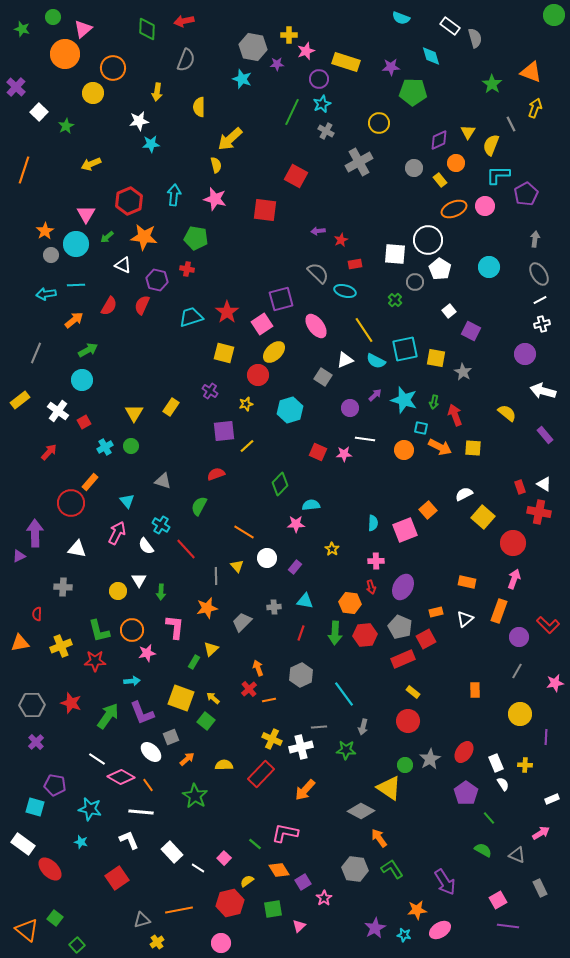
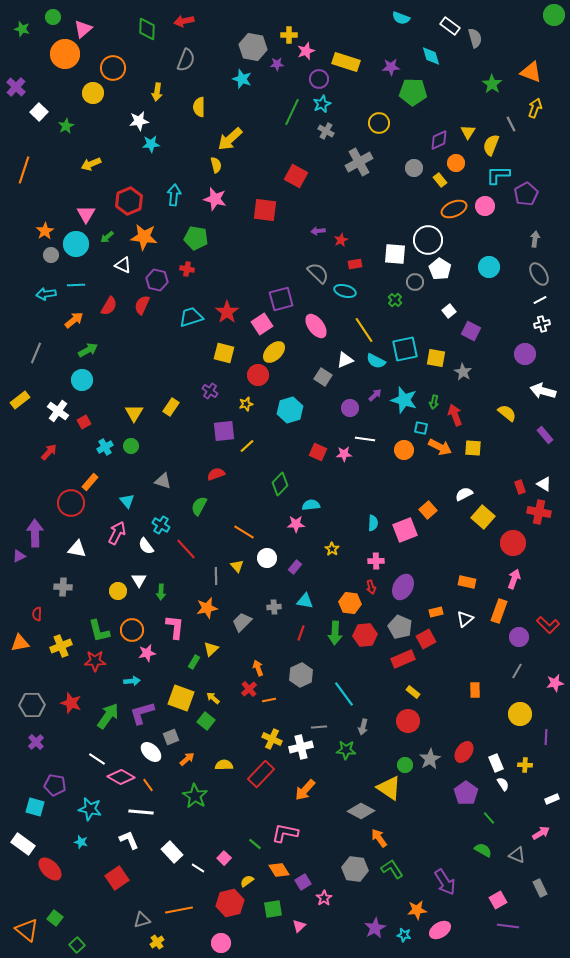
purple L-shape at (142, 713): rotated 96 degrees clockwise
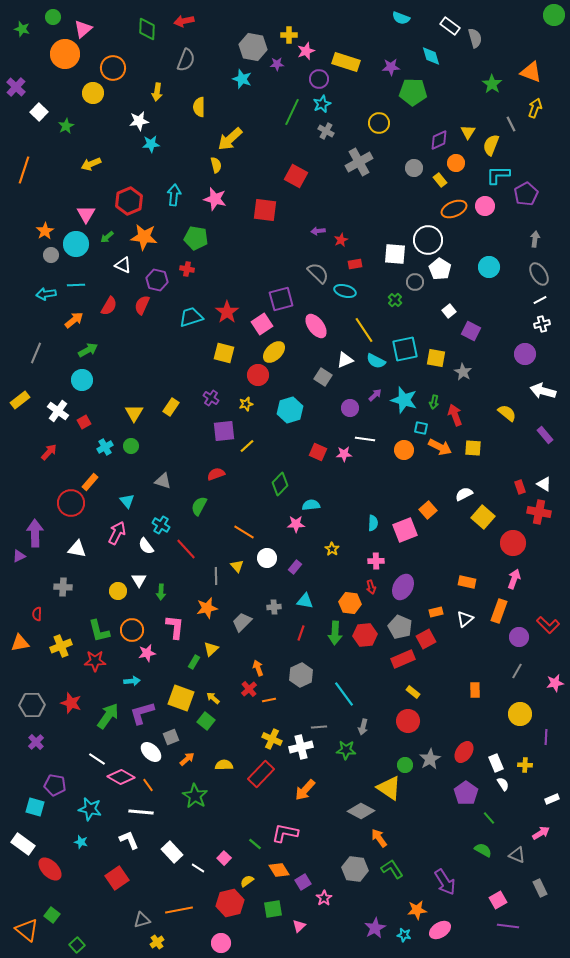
purple cross at (210, 391): moved 1 px right, 7 px down
green square at (55, 918): moved 3 px left, 3 px up
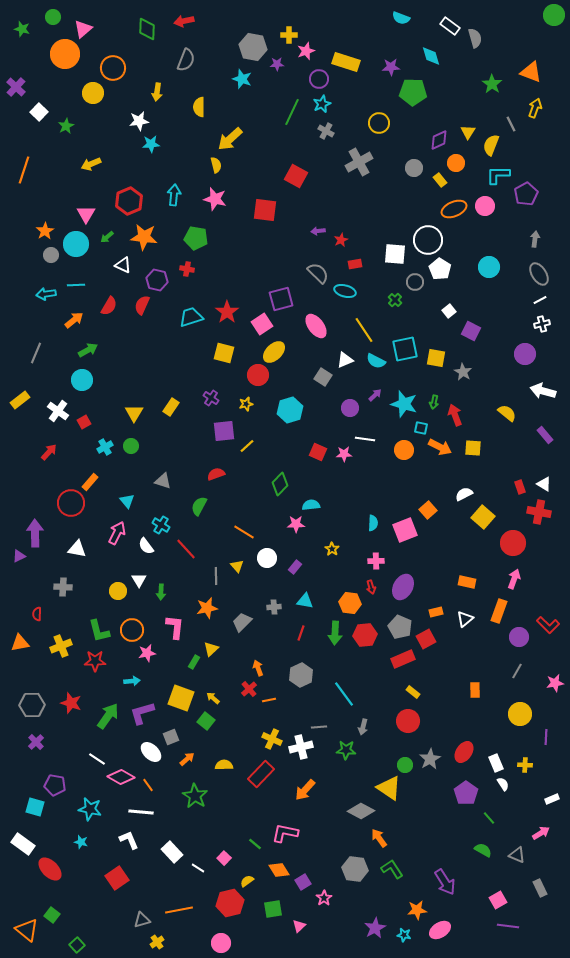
cyan star at (404, 400): moved 4 px down
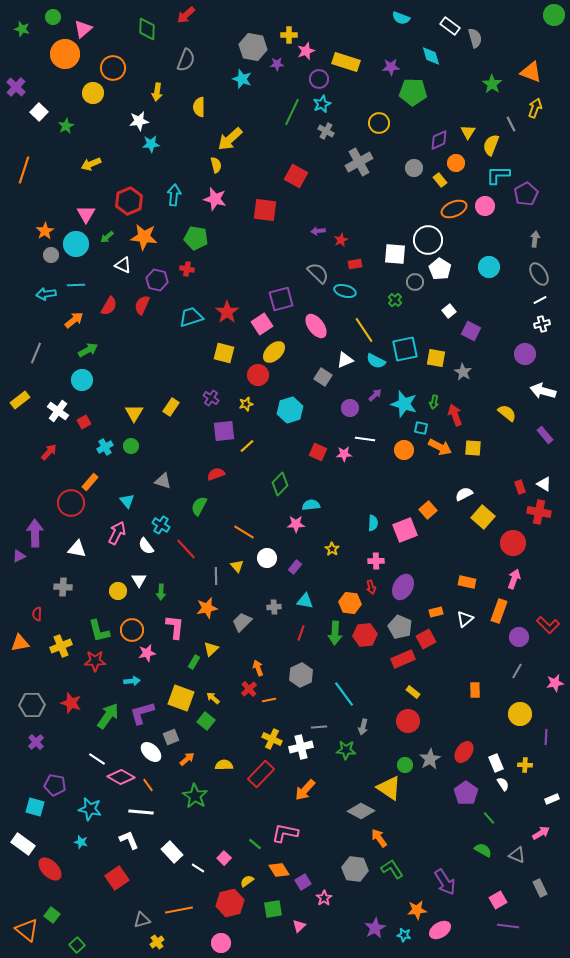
red arrow at (184, 21): moved 2 px right, 6 px up; rotated 30 degrees counterclockwise
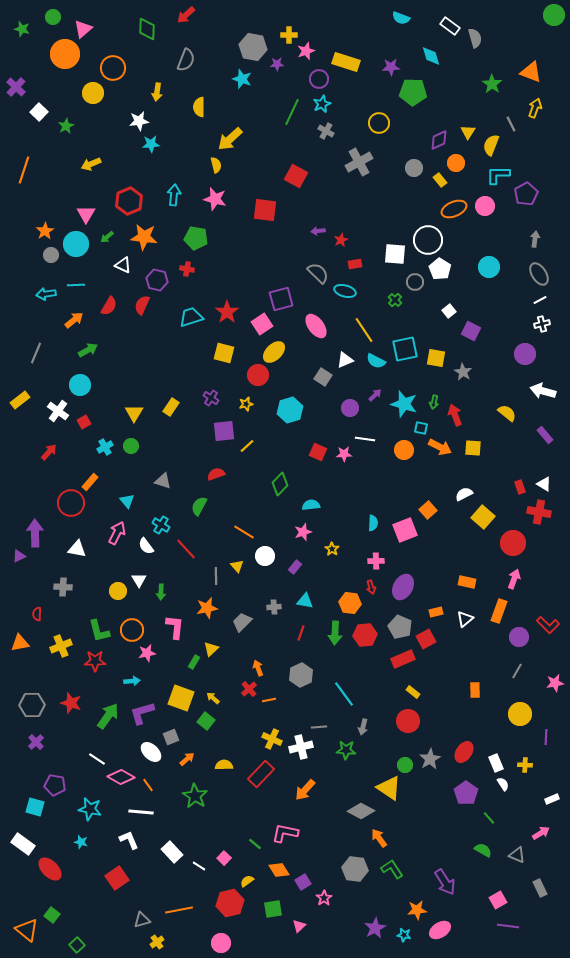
cyan circle at (82, 380): moved 2 px left, 5 px down
pink star at (296, 524): moved 7 px right, 8 px down; rotated 18 degrees counterclockwise
white circle at (267, 558): moved 2 px left, 2 px up
white line at (198, 868): moved 1 px right, 2 px up
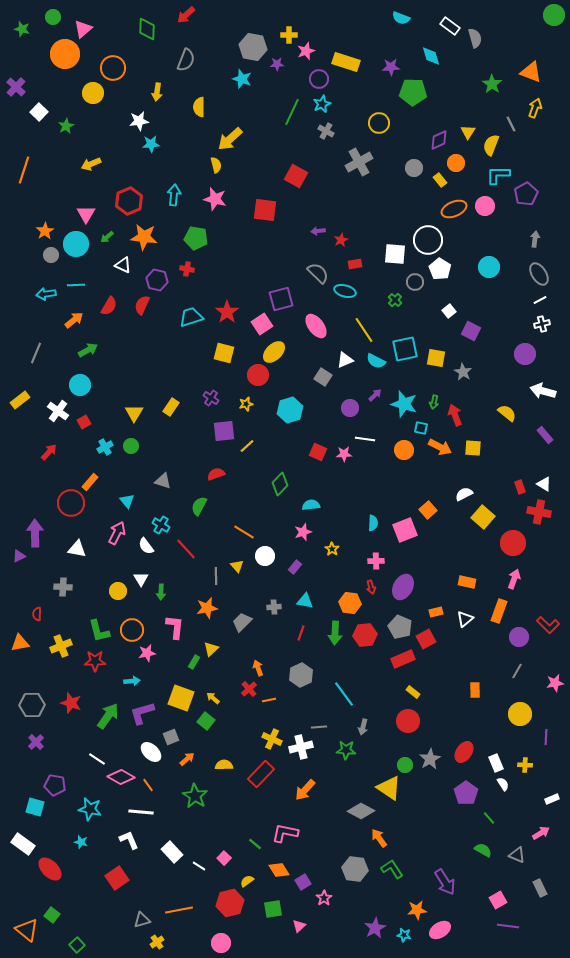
white triangle at (139, 580): moved 2 px right, 1 px up
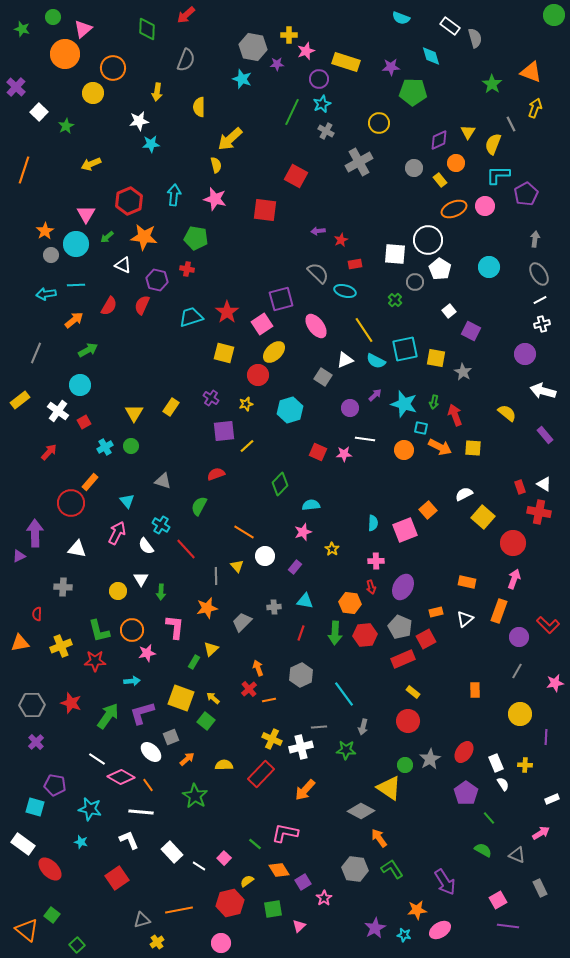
yellow semicircle at (491, 145): moved 2 px right, 1 px up
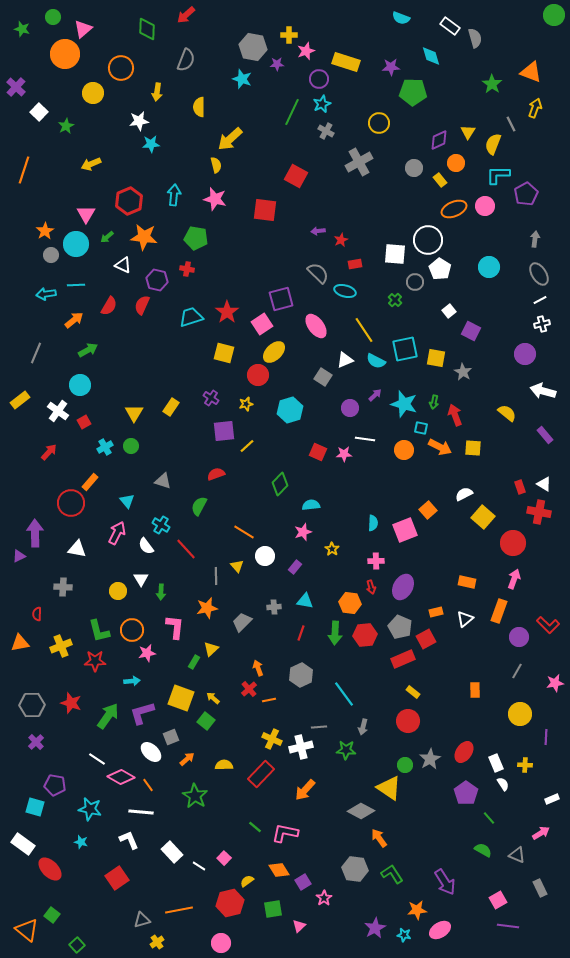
orange circle at (113, 68): moved 8 px right
green line at (255, 844): moved 17 px up
green L-shape at (392, 869): moved 5 px down
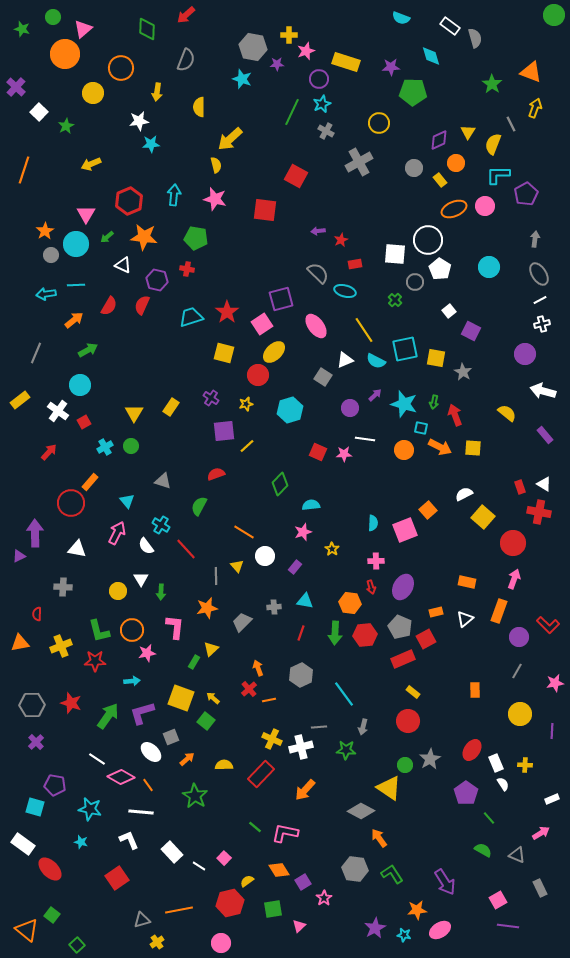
purple line at (546, 737): moved 6 px right, 6 px up
red ellipse at (464, 752): moved 8 px right, 2 px up
